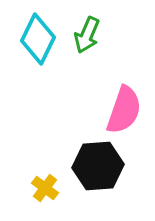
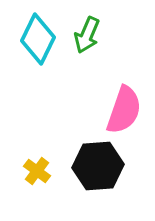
yellow cross: moved 8 px left, 17 px up
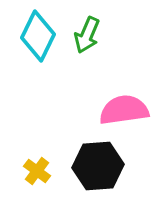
cyan diamond: moved 3 px up
pink semicircle: rotated 117 degrees counterclockwise
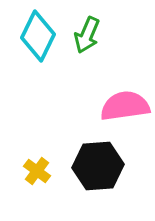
pink semicircle: moved 1 px right, 4 px up
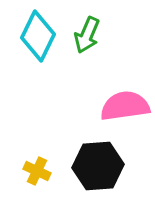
yellow cross: rotated 12 degrees counterclockwise
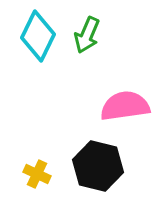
black hexagon: rotated 18 degrees clockwise
yellow cross: moved 3 px down
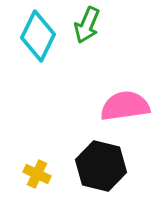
green arrow: moved 10 px up
black hexagon: moved 3 px right
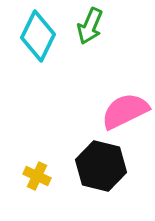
green arrow: moved 3 px right, 1 px down
pink semicircle: moved 5 px down; rotated 18 degrees counterclockwise
yellow cross: moved 2 px down
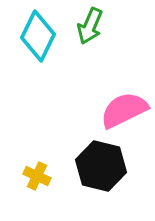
pink semicircle: moved 1 px left, 1 px up
